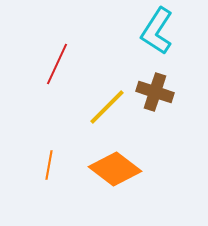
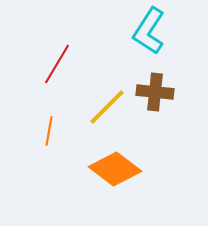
cyan L-shape: moved 8 px left
red line: rotated 6 degrees clockwise
brown cross: rotated 12 degrees counterclockwise
orange line: moved 34 px up
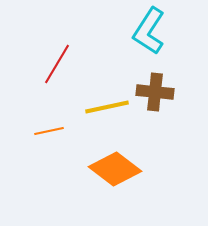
yellow line: rotated 33 degrees clockwise
orange line: rotated 68 degrees clockwise
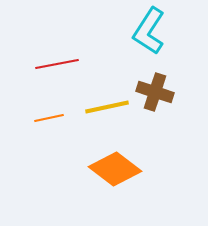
red line: rotated 48 degrees clockwise
brown cross: rotated 12 degrees clockwise
orange line: moved 13 px up
